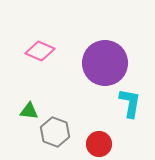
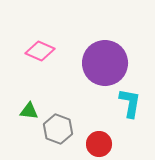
gray hexagon: moved 3 px right, 3 px up
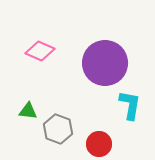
cyan L-shape: moved 2 px down
green triangle: moved 1 px left
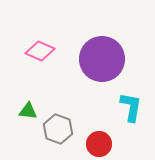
purple circle: moved 3 px left, 4 px up
cyan L-shape: moved 1 px right, 2 px down
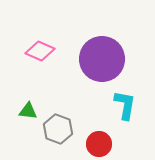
cyan L-shape: moved 6 px left, 2 px up
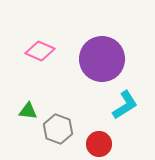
cyan L-shape: rotated 48 degrees clockwise
